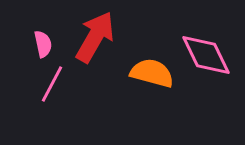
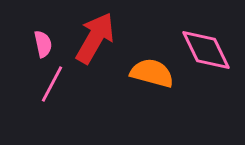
red arrow: moved 1 px down
pink diamond: moved 5 px up
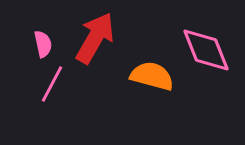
pink diamond: rotated 4 degrees clockwise
orange semicircle: moved 3 px down
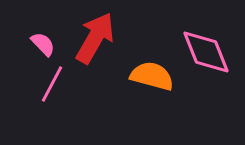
pink semicircle: rotated 32 degrees counterclockwise
pink diamond: moved 2 px down
